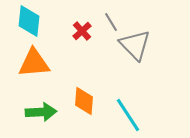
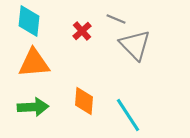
gray line: moved 5 px right, 3 px up; rotated 36 degrees counterclockwise
green arrow: moved 8 px left, 5 px up
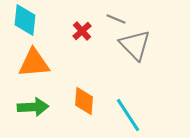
cyan diamond: moved 4 px left, 1 px up
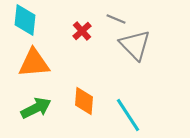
green arrow: moved 3 px right, 1 px down; rotated 24 degrees counterclockwise
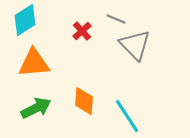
cyan diamond: rotated 52 degrees clockwise
cyan line: moved 1 px left, 1 px down
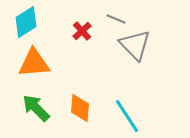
cyan diamond: moved 1 px right, 2 px down
orange diamond: moved 4 px left, 7 px down
green arrow: rotated 108 degrees counterclockwise
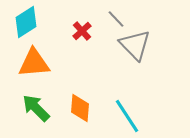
gray line: rotated 24 degrees clockwise
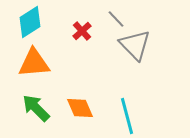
cyan diamond: moved 4 px right
orange diamond: rotated 28 degrees counterclockwise
cyan line: rotated 18 degrees clockwise
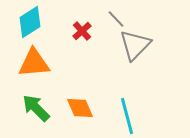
gray triangle: rotated 28 degrees clockwise
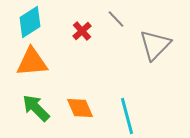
gray triangle: moved 20 px right
orange triangle: moved 2 px left, 1 px up
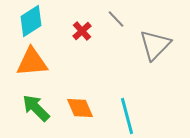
cyan diamond: moved 1 px right, 1 px up
